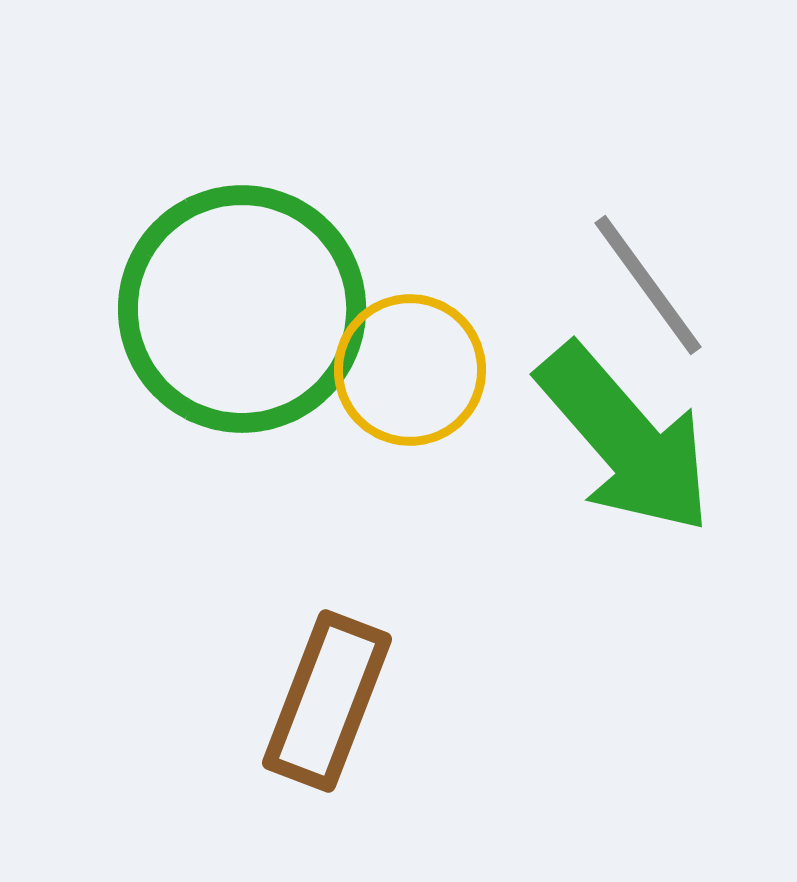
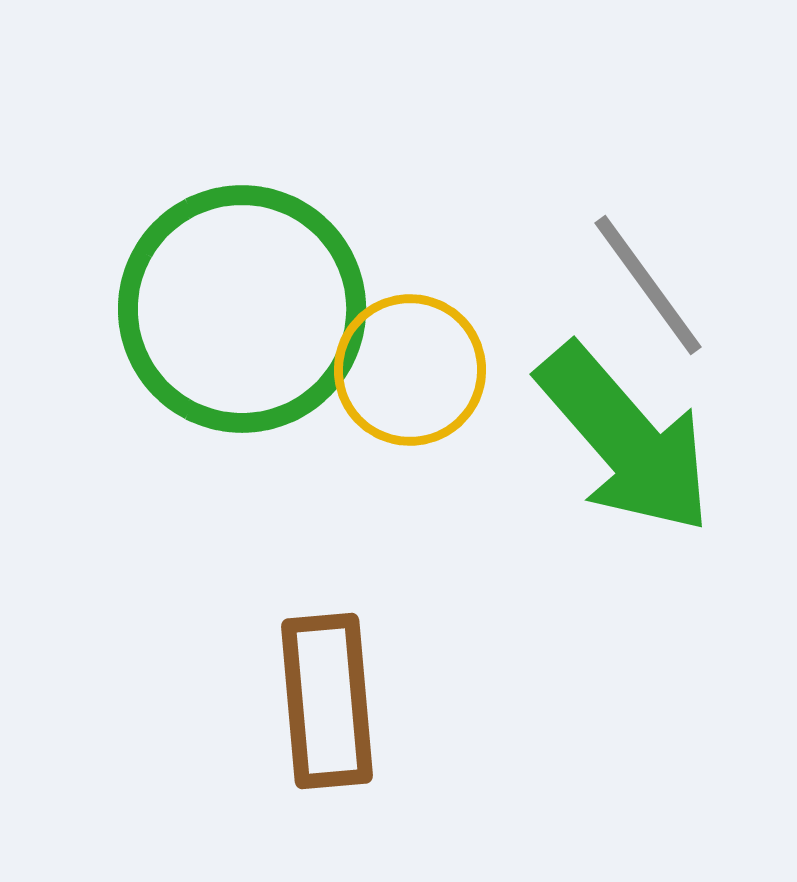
brown rectangle: rotated 26 degrees counterclockwise
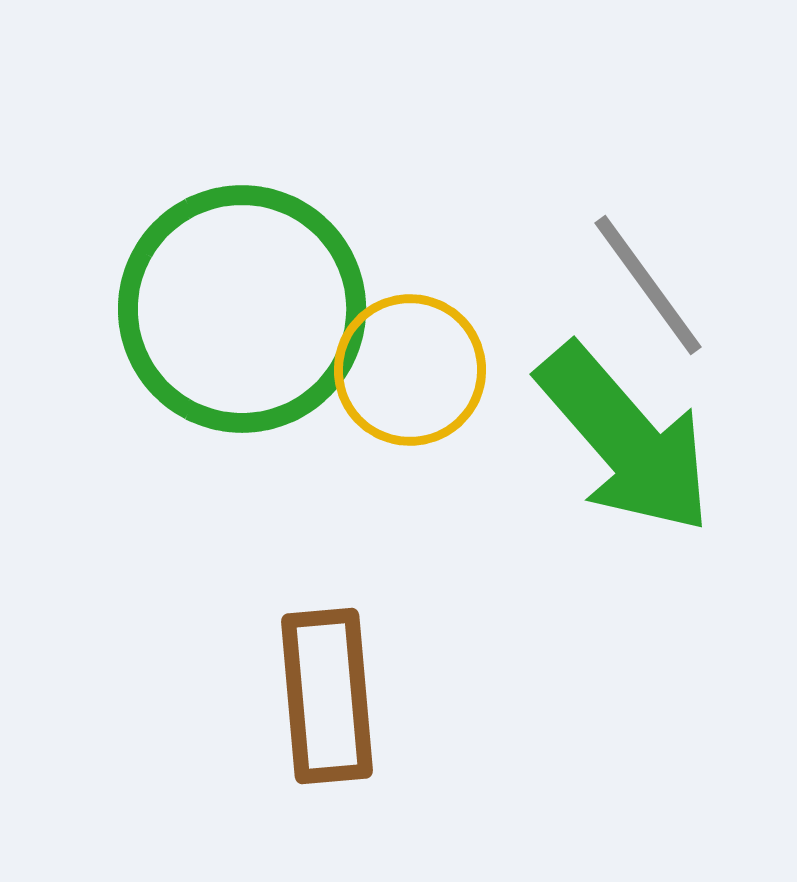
brown rectangle: moved 5 px up
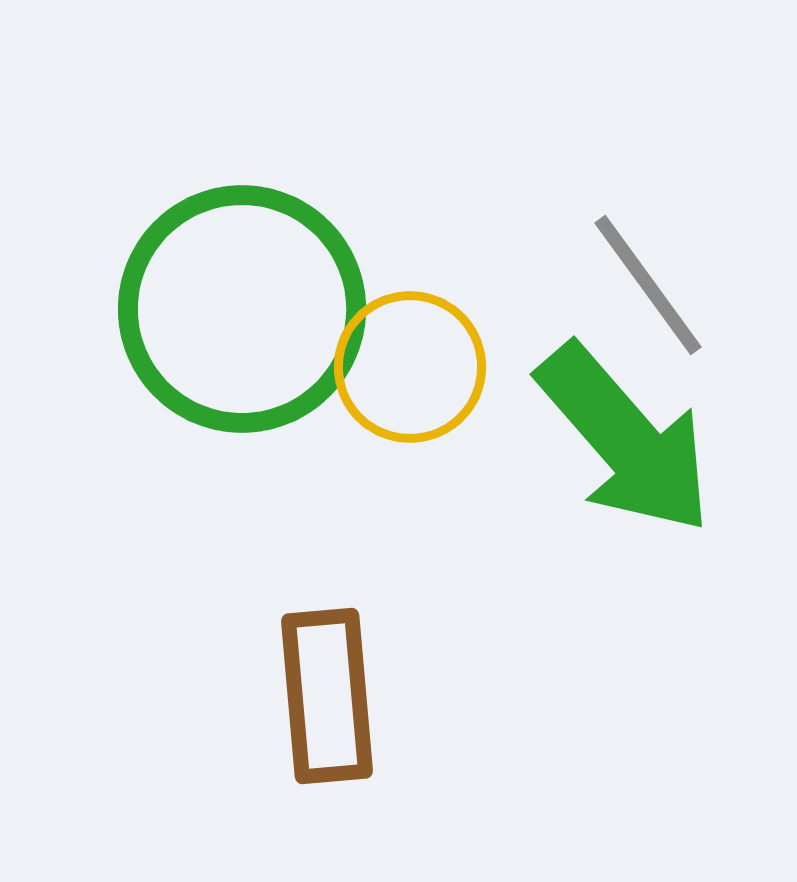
yellow circle: moved 3 px up
